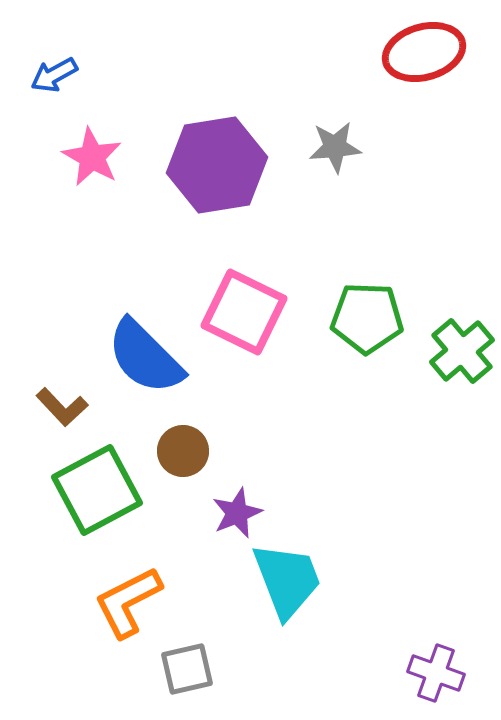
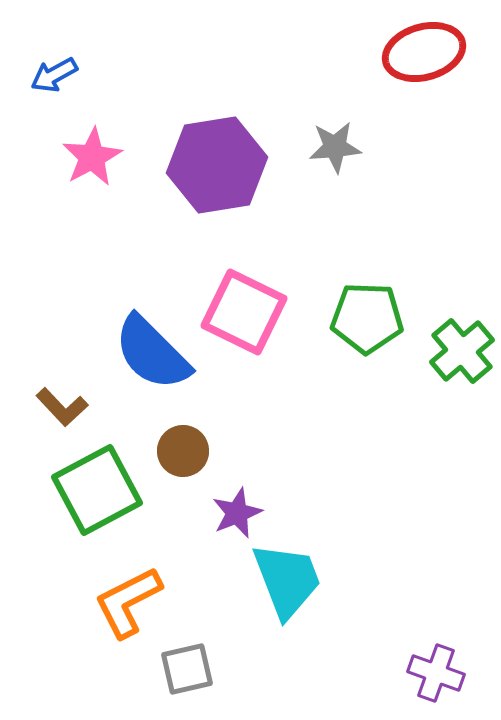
pink star: rotated 14 degrees clockwise
blue semicircle: moved 7 px right, 4 px up
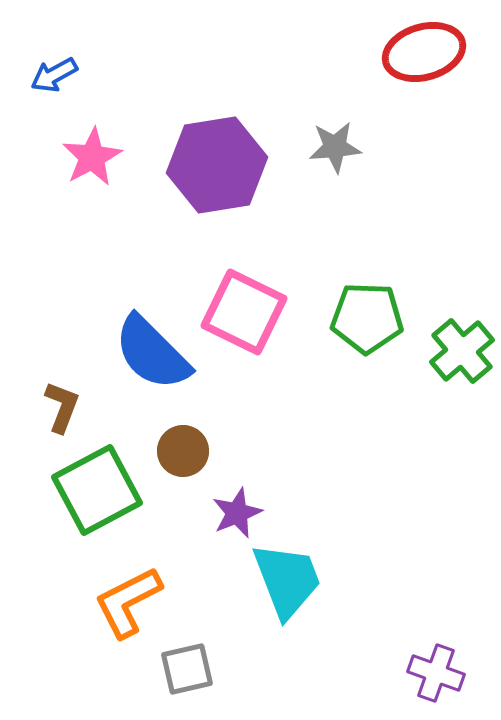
brown L-shape: rotated 116 degrees counterclockwise
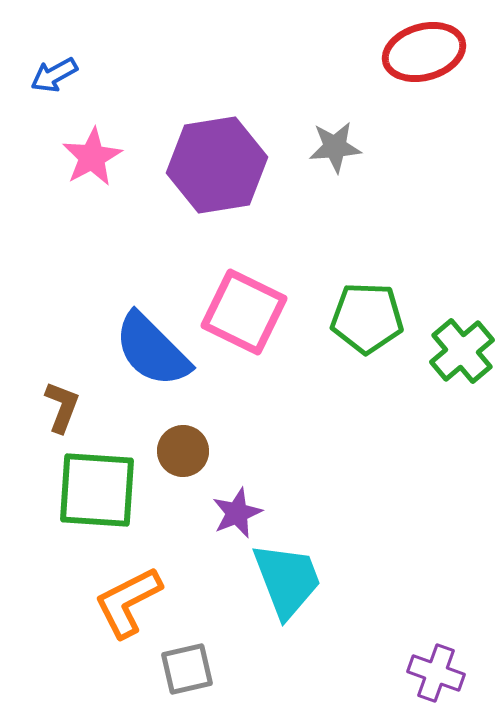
blue semicircle: moved 3 px up
green square: rotated 32 degrees clockwise
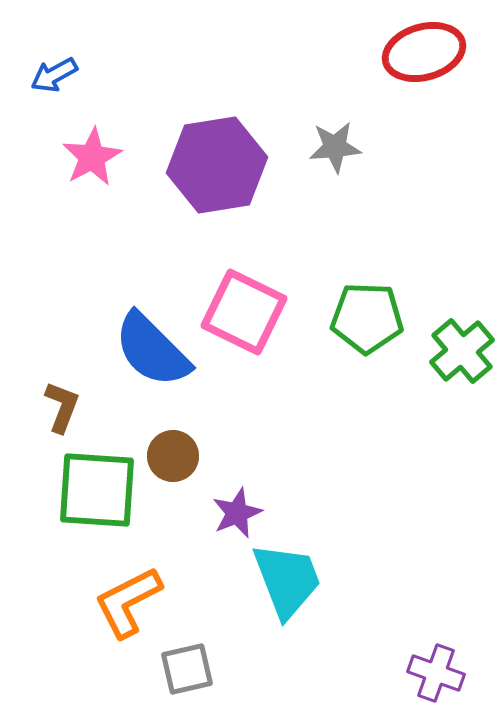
brown circle: moved 10 px left, 5 px down
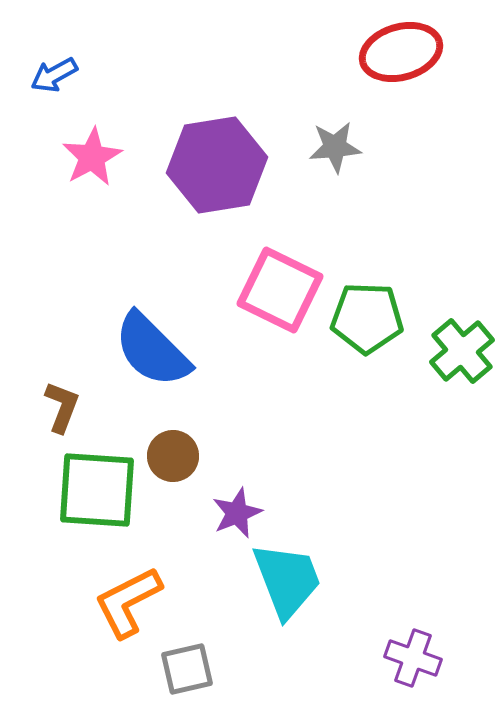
red ellipse: moved 23 px left
pink square: moved 36 px right, 22 px up
purple cross: moved 23 px left, 15 px up
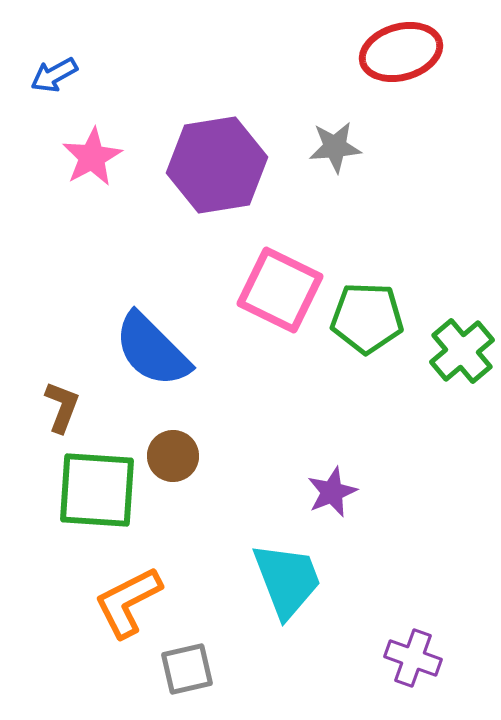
purple star: moved 95 px right, 21 px up
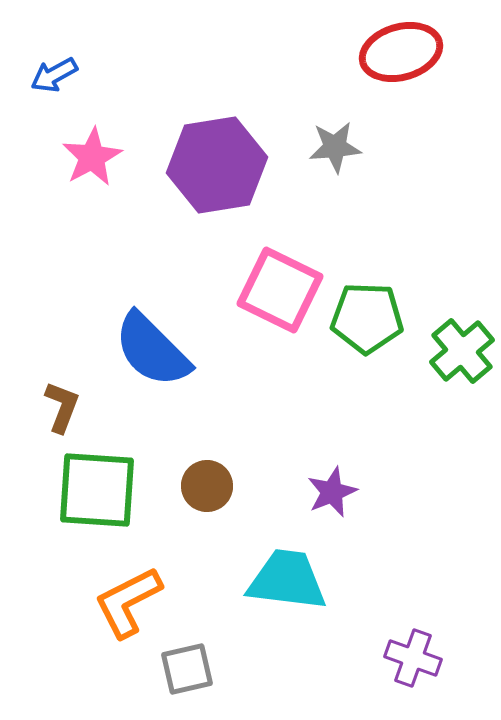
brown circle: moved 34 px right, 30 px down
cyan trapezoid: rotated 62 degrees counterclockwise
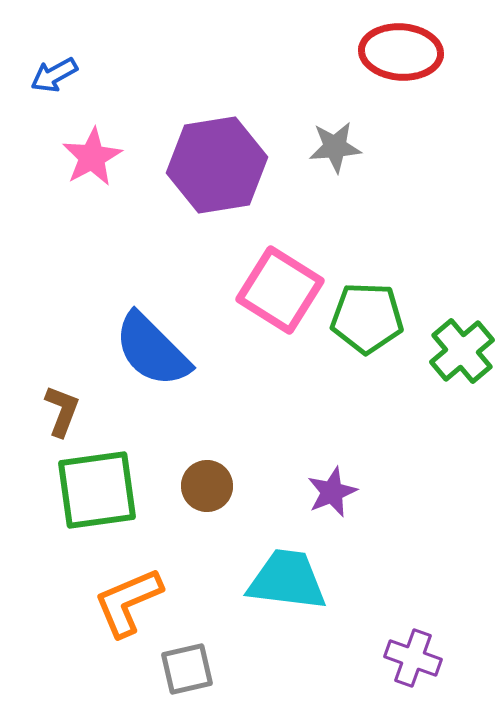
red ellipse: rotated 20 degrees clockwise
pink square: rotated 6 degrees clockwise
brown L-shape: moved 4 px down
green square: rotated 12 degrees counterclockwise
orange L-shape: rotated 4 degrees clockwise
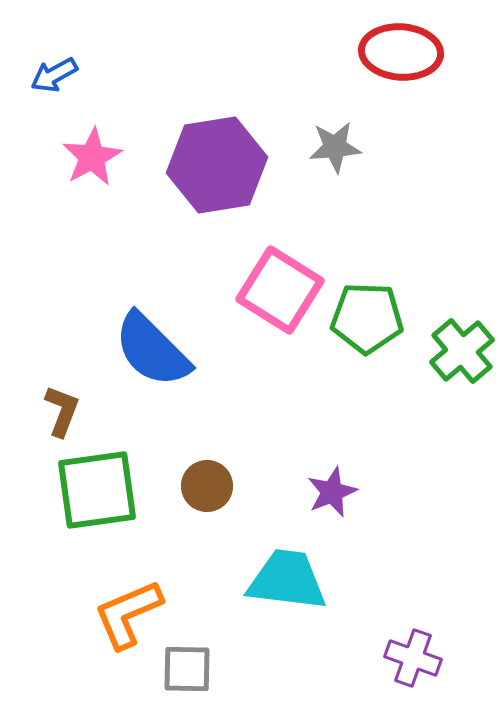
orange L-shape: moved 12 px down
gray square: rotated 14 degrees clockwise
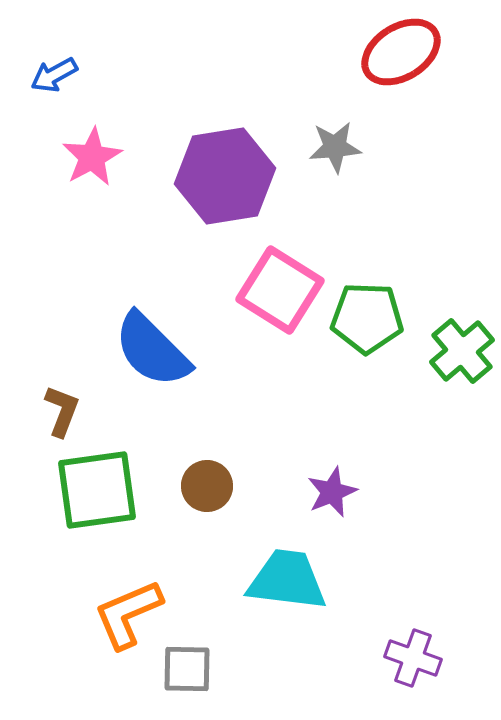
red ellipse: rotated 36 degrees counterclockwise
purple hexagon: moved 8 px right, 11 px down
